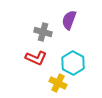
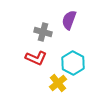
yellow cross: rotated 24 degrees clockwise
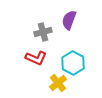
gray cross: rotated 30 degrees counterclockwise
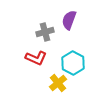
gray cross: moved 2 px right
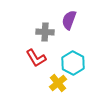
gray cross: rotated 18 degrees clockwise
red L-shape: rotated 35 degrees clockwise
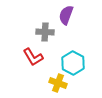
purple semicircle: moved 3 px left, 5 px up
red L-shape: moved 3 px left, 1 px up
yellow cross: rotated 30 degrees counterclockwise
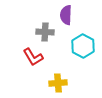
purple semicircle: rotated 18 degrees counterclockwise
cyan hexagon: moved 10 px right, 17 px up
yellow cross: rotated 24 degrees counterclockwise
